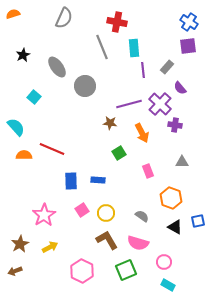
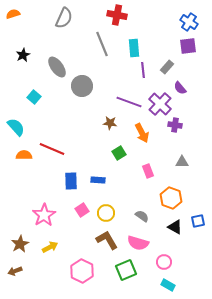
red cross at (117, 22): moved 7 px up
gray line at (102, 47): moved 3 px up
gray circle at (85, 86): moved 3 px left
purple line at (129, 104): moved 2 px up; rotated 35 degrees clockwise
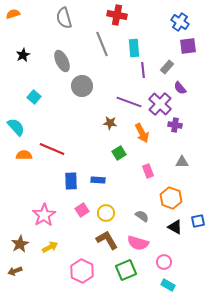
gray semicircle at (64, 18): rotated 140 degrees clockwise
blue cross at (189, 22): moved 9 px left
gray ellipse at (57, 67): moved 5 px right, 6 px up; rotated 10 degrees clockwise
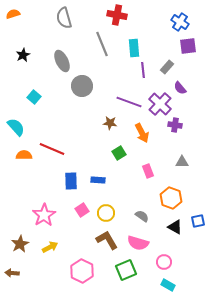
brown arrow at (15, 271): moved 3 px left, 2 px down; rotated 24 degrees clockwise
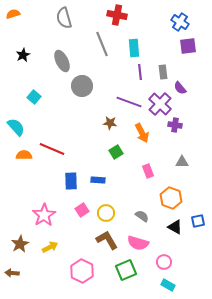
gray rectangle at (167, 67): moved 4 px left, 5 px down; rotated 48 degrees counterclockwise
purple line at (143, 70): moved 3 px left, 2 px down
green square at (119, 153): moved 3 px left, 1 px up
